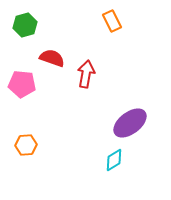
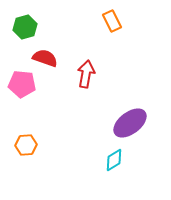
green hexagon: moved 2 px down
red semicircle: moved 7 px left
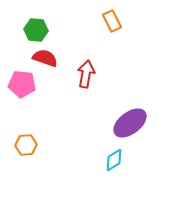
green hexagon: moved 11 px right, 3 px down; rotated 20 degrees clockwise
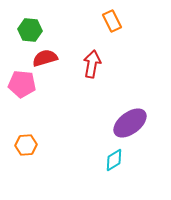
green hexagon: moved 6 px left
red semicircle: rotated 35 degrees counterclockwise
red arrow: moved 6 px right, 10 px up
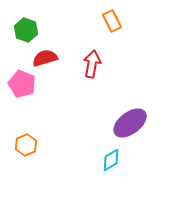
green hexagon: moved 4 px left; rotated 15 degrees clockwise
pink pentagon: rotated 16 degrees clockwise
orange hexagon: rotated 20 degrees counterclockwise
cyan diamond: moved 3 px left
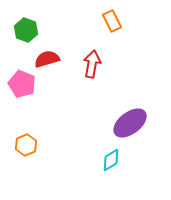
red semicircle: moved 2 px right, 1 px down
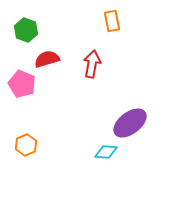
orange rectangle: rotated 15 degrees clockwise
cyan diamond: moved 5 px left, 8 px up; rotated 35 degrees clockwise
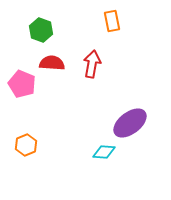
green hexagon: moved 15 px right
red semicircle: moved 5 px right, 4 px down; rotated 20 degrees clockwise
cyan diamond: moved 2 px left
